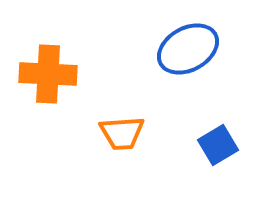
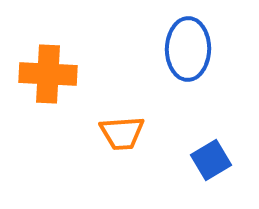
blue ellipse: rotated 60 degrees counterclockwise
blue square: moved 7 px left, 15 px down
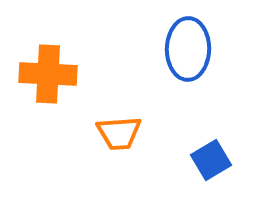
orange trapezoid: moved 3 px left
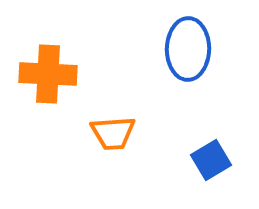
orange trapezoid: moved 6 px left
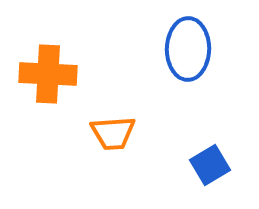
blue square: moved 1 px left, 5 px down
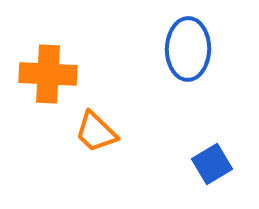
orange trapezoid: moved 17 px left, 1 px up; rotated 48 degrees clockwise
blue square: moved 2 px right, 1 px up
